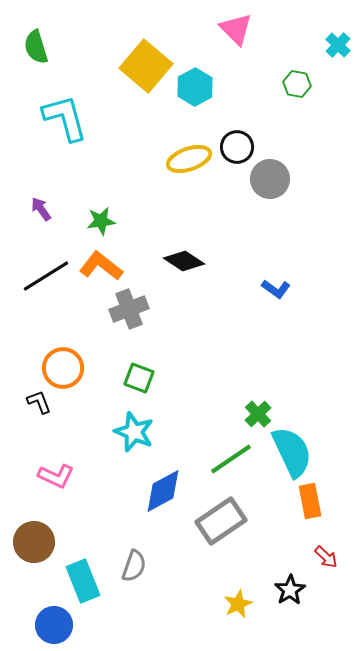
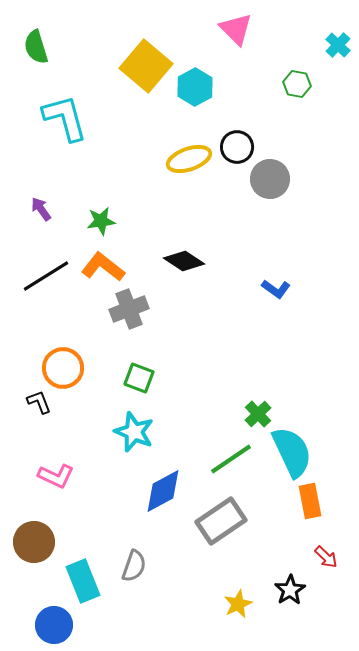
orange L-shape: moved 2 px right, 1 px down
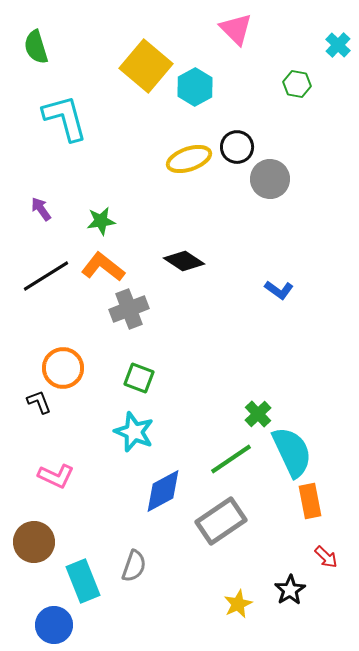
blue L-shape: moved 3 px right, 1 px down
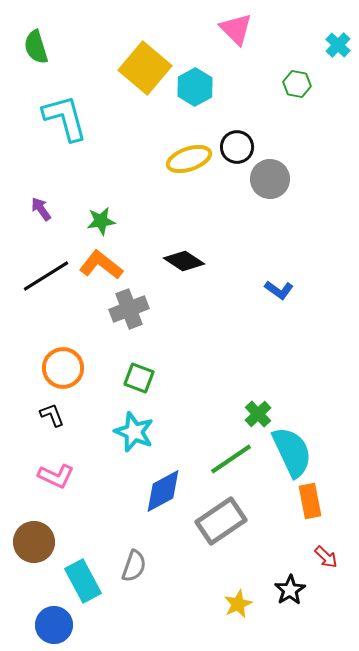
yellow square: moved 1 px left, 2 px down
orange L-shape: moved 2 px left, 2 px up
black L-shape: moved 13 px right, 13 px down
cyan rectangle: rotated 6 degrees counterclockwise
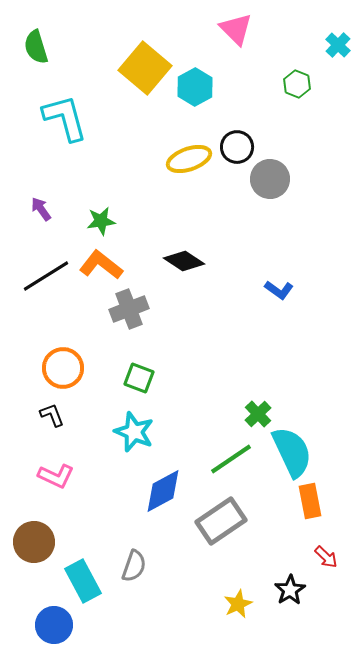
green hexagon: rotated 12 degrees clockwise
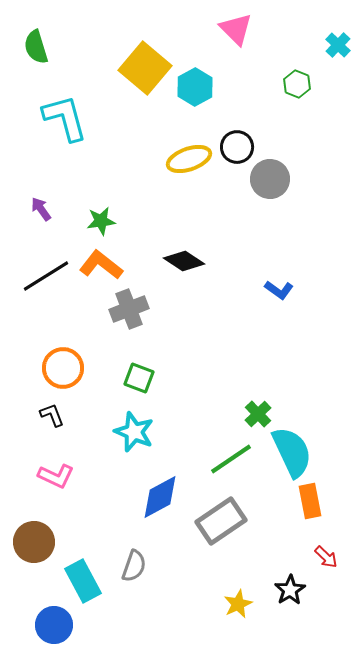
blue diamond: moved 3 px left, 6 px down
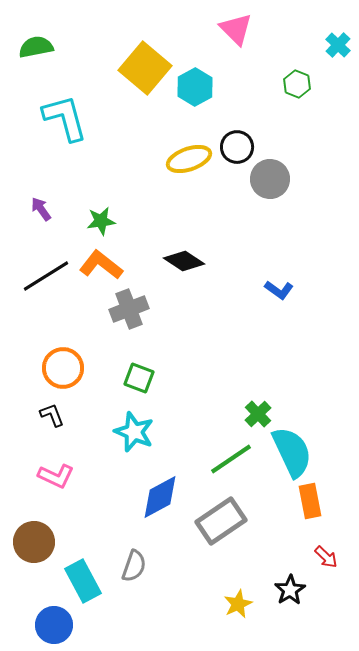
green semicircle: rotated 96 degrees clockwise
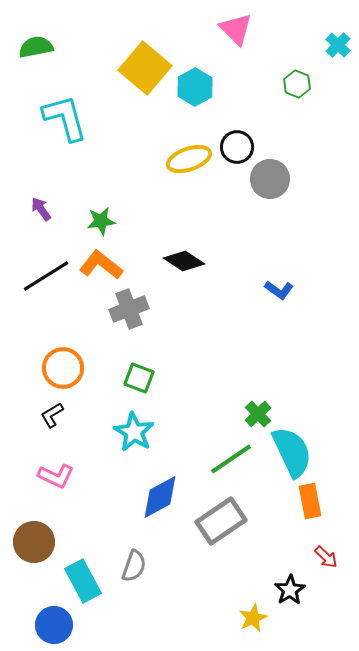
black L-shape: rotated 100 degrees counterclockwise
cyan star: rotated 9 degrees clockwise
yellow star: moved 15 px right, 14 px down
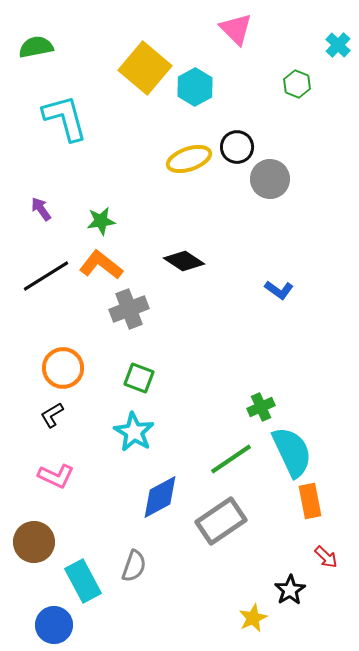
green cross: moved 3 px right, 7 px up; rotated 20 degrees clockwise
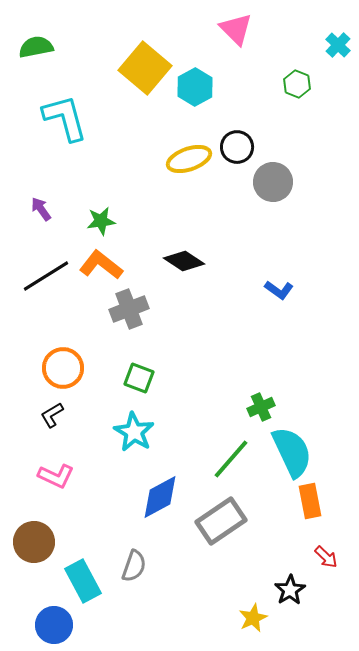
gray circle: moved 3 px right, 3 px down
green line: rotated 15 degrees counterclockwise
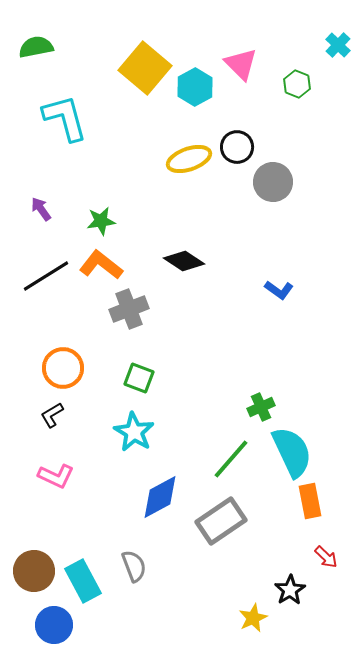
pink triangle: moved 5 px right, 35 px down
brown circle: moved 29 px down
gray semicircle: rotated 40 degrees counterclockwise
